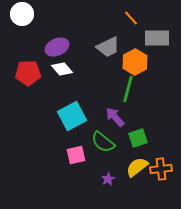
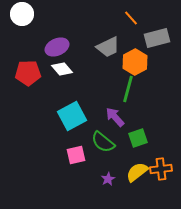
gray rectangle: rotated 15 degrees counterclockwise
yellow semicircle: moved 5 px down
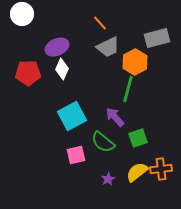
orange line: moved 31 px left, 5 px down
white diamond: rotated 65 degrees clockwise
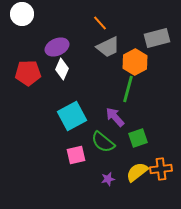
purple star: rotated 16 degrees clockwise
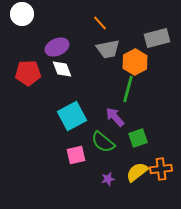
gray trapezoid: moved 2 px down; rotated 15 degrees clockwise
white diamond: rotated 45 degrees counterclockwise
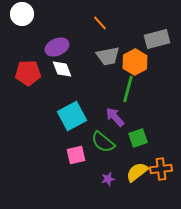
gray rectangle: moved 1 px down
gray trapezoid: moved 7 px down
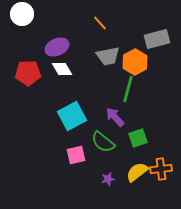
white diamond: rotated 10 degrees counterclockwise
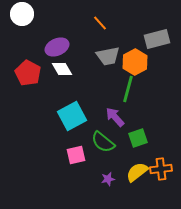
red pentagon: rotated 30 degrees clockwise
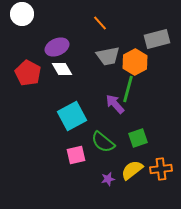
purple arrow: moved 13 px up
yellow semicircle: moved 5 px left, 2 px up
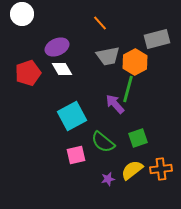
red pentagon: rotated 25 degrees clockwise
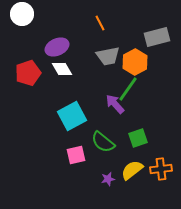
orange line: rotated 14 degrees clockwise
gray rectangle: moved 2 px up
green line: rotated 20 degrees clockwise
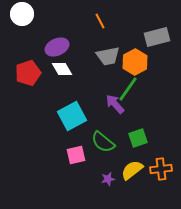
orange line: moved 2 px up
